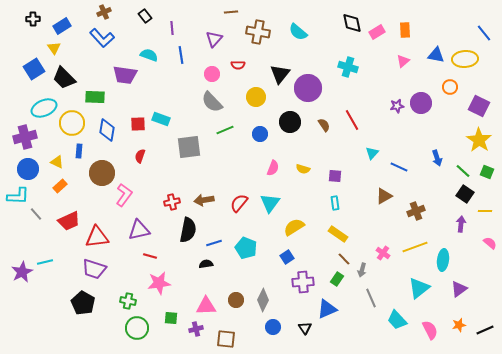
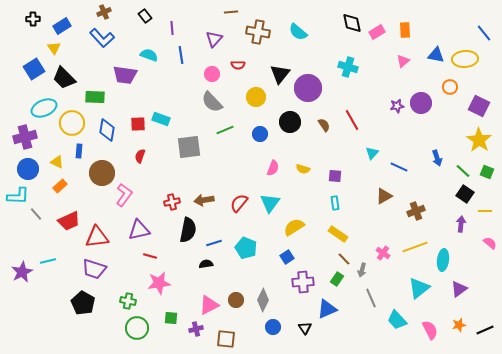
cyan line at (45, 262): moved 3 px right, 1 px up
pink triangle at (206, 306): moved 3 px right, 1 px up; rotated 25 degrees counterclockwise
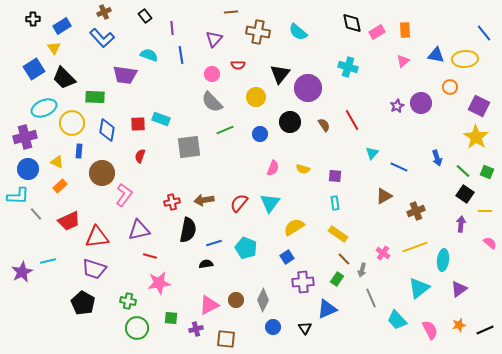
purple star at (397, 106): rotated 16 degrees counterclockwise
yellow star at (479, 140): moved 3 px left, 3 px up
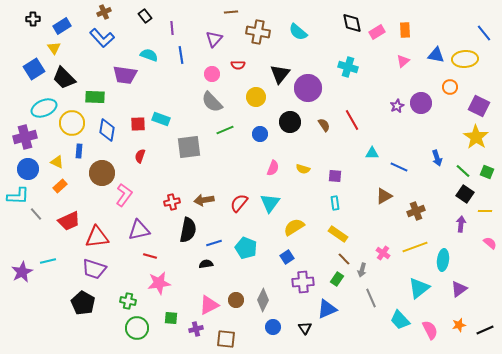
cyan triangle at (372, 153): rotated 48 degrees clockwise
cyan trapezoid at (397, 320): moved 3 px right
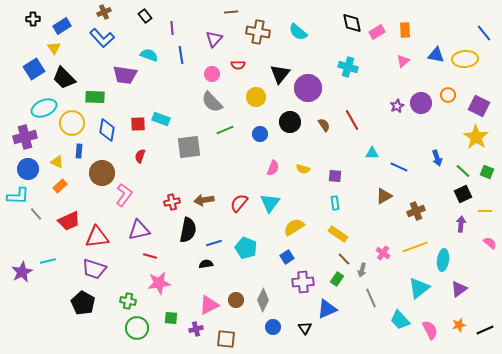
orange circle at (450, 87): moved 2 px left, 8 px down
black square at (465, 194): moved 2 px left; rotated 30 degrees clockwise
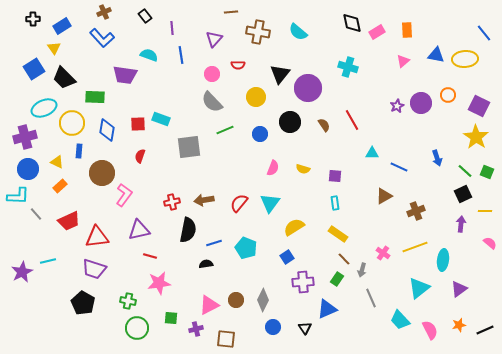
orange rectangle at (405, 30): moved 2 px right
green line at (463, 171): moved 2 px right
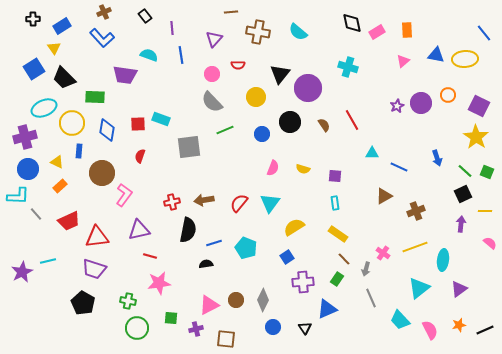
blue circle at (260, 134): moved 2 px right
gray arrow at (362, 270): moved 4 px right, 1 px up
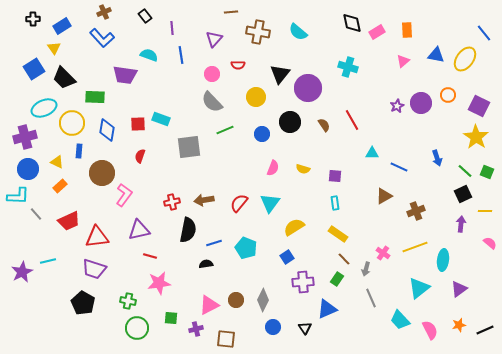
yellow ellipse at (465, 59): rotated 50 degrees counterclockwise
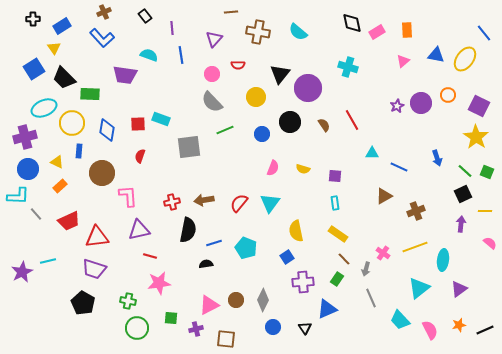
green rectangle at (95, 97): moved 5 px left, 3 px up
pink L-shape at (124, 195): moved 4 px right, 1 px down; rotated 40 degrees counterclockwise
yellow semicircle at (294, 227): moved 2 px right, 4 px down; rotated 70 degrees counterclockwise
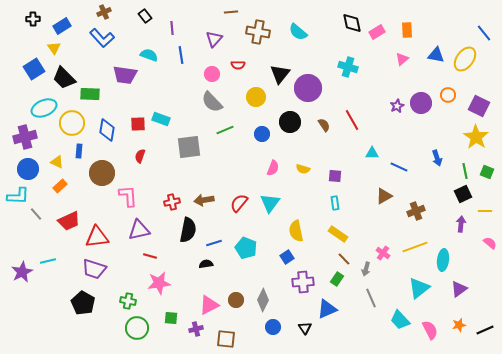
pink triangle at (403, 61): moved 1 px left, 2 px up
green line at (465, 171): rotated 35 degrees clockwise
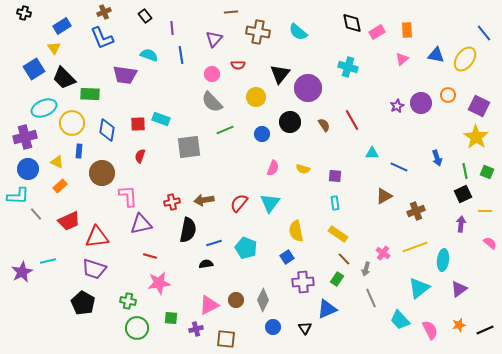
black cross at (33, 19): moved 9 px left, 6 px up; rotated 16 degrees clockwise
blue L-shape at (102, 38): rotated 20 degrees clockwise
purple triangle at (139, 230): moved 2 px right, 6 px up
